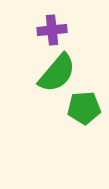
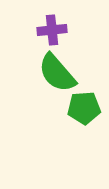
green semicircle: rotated 99 degrees clockwise
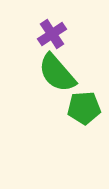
purple cross: moved 4 px down; rotated 28 degrees counterclockwise
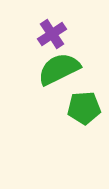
green semicircle: moved 2 px right, 4 px up; rotated 105 degrees clockwise
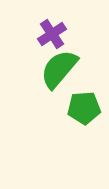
green semicircle: rotated 24 degrees counterclockwise
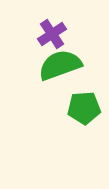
green semicircle: moved 1 px right, 4 px up; rotated 30 degrees clockwise
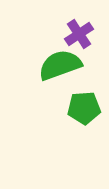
purple cross: moved 27 px right
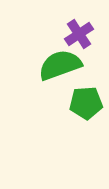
green pentagon: moved 2 px right, 5 px up
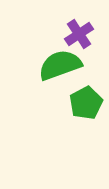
green pentagon: rotated 24 degrees counterclockwise
